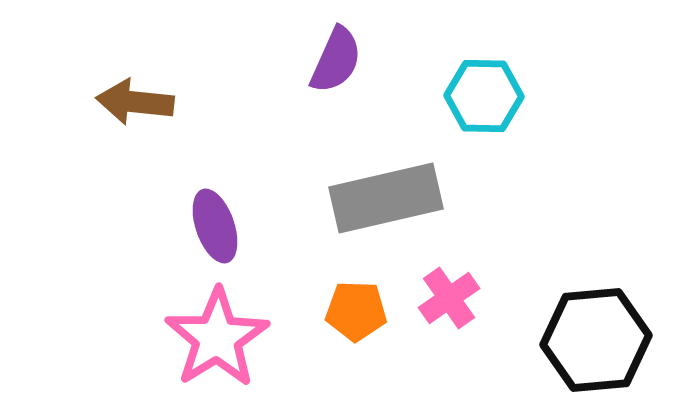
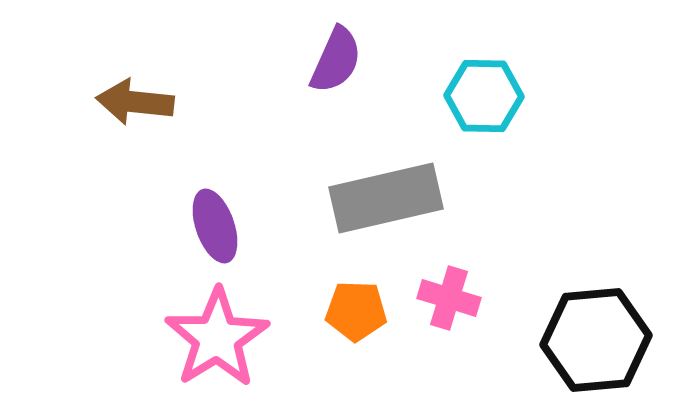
pink cross: rotated 38 degrees counterclockwise
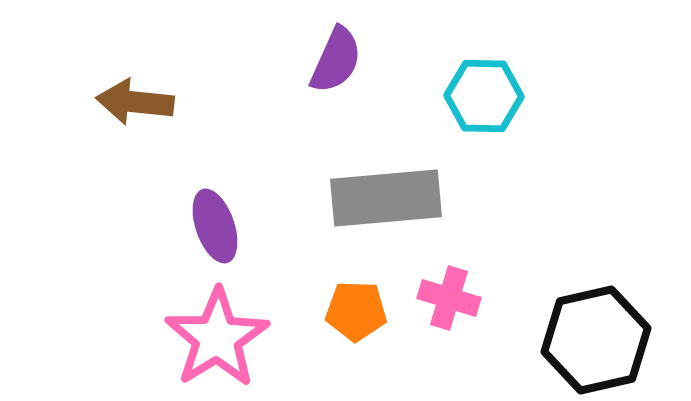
gray rectangle: rotated 8 degrees clockwise
black hexagon: rotated 8 degrees counterclockwise
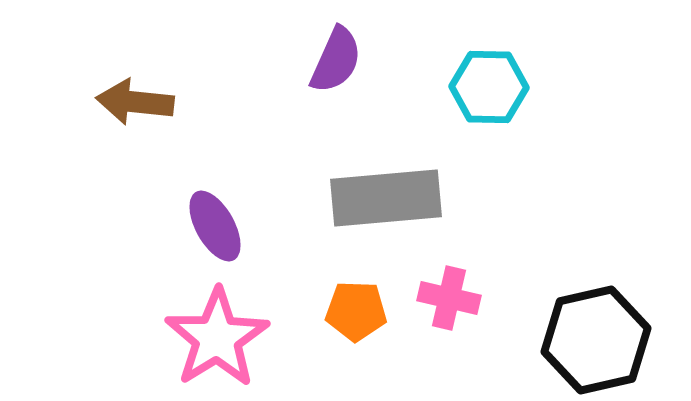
cyan hexagon: moved 5 px right, 9 px up
purple ellipse: rotated 10 degrees counterclockwise
pink cross: rotated 4 degrees counterclockwise
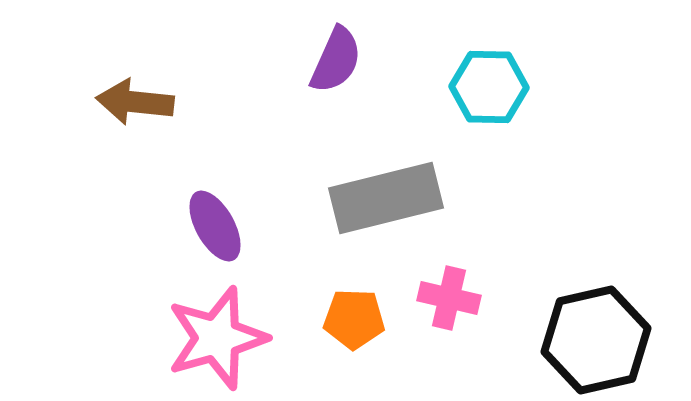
gray rectangle: rotated 9 degrees counterclockwise
orange pentagon: moved 2 px left, 8 px down
pink star: rotated 16 degrees clockwise
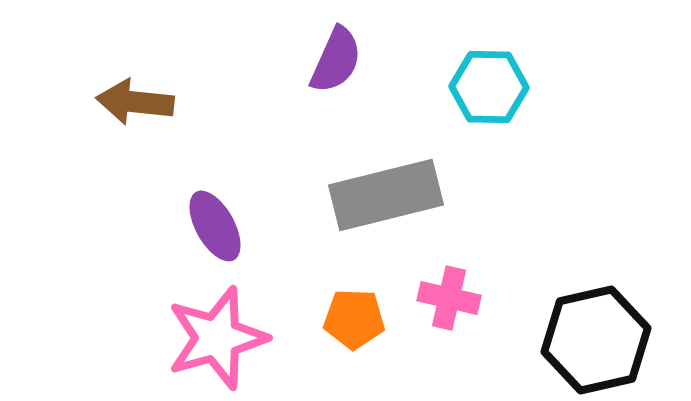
gray rectangle: moved 3 px up
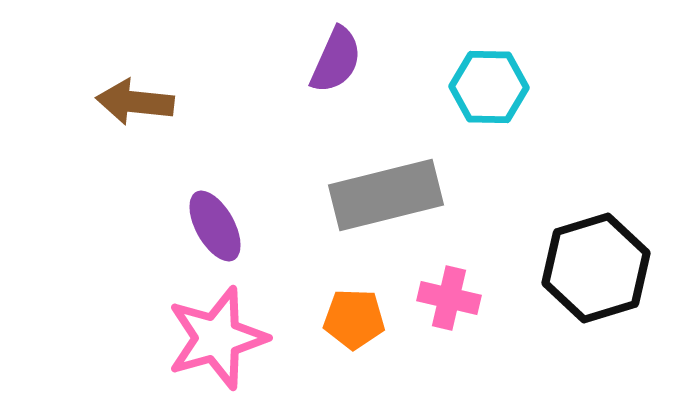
black hexagon: moved 72 px up; rotated 4 degrees counterclockwise
